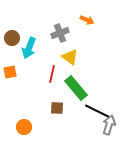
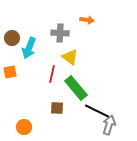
orange arrow: rotated 16 degrees counterclockwise
gray cross: rotated 24 degrees clockwise
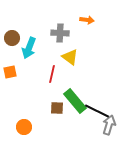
green rectangle: moved 1 px left, 13 px down
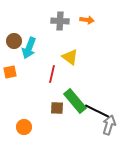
gray cross: moved 12 px up
brown circle: moved 2 px right, 3 px down
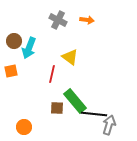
gray cross: moved 2 px left, 1 px up; rotated 24 degrees clockwise
orange square: moved 1 px right, 1 px up
black line: moved 3 px left, 3 px down; rotated 20 degrees counterclockwise
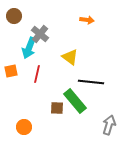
gray cross: moved 18 px left, 14 px down; rotated 12 degrees clockwise
brown circle: moved 25 px up
red line: moved 15 px left
black line: moved 3 px left, 32 px up
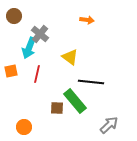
gray arrow: rotated 30 degrees clockwise
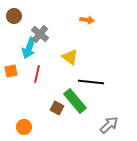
brown square: rotated 24 degrees clockwise
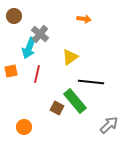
orange arrow: moved 3 px left, 1 px up
yellow triangle: rotated 48 degrees clockwise
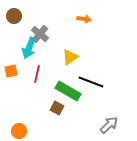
black line: rotated 15 degrees clockwise
green rectangle: moved 7 px left, 10 px up; rotated 20 degrees counterclockwise
orange circle: moved 5 px left, 4 px down
